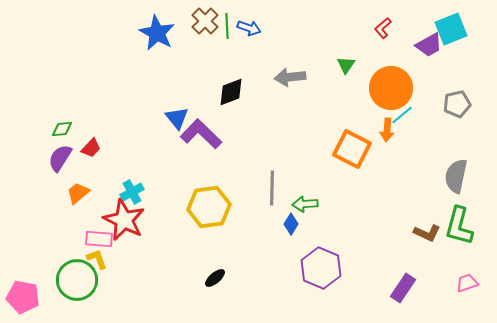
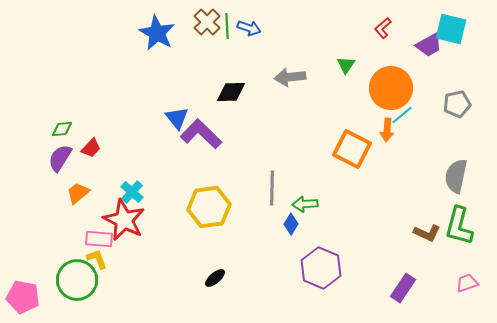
brown cross: moved 2 px right, 1 px down
cyan square: rotated 36 degrees clockwise
black diamond: rotated 20 degrees clockwise
cyan cross: rotated 20 degrees counterclockwise
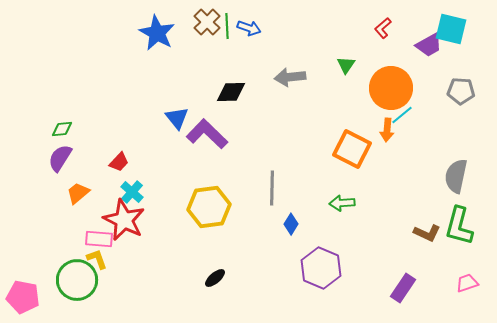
gray pentagon: moved 4 px right, 13 px up; rotated 16 degrees clockwise
purple L-shape: moved 6 px right
red trapezoid: moved 28 px right, 14 px down
green arrow: moved 37 px right, 1 px up
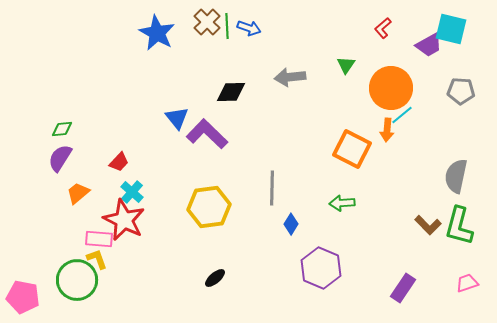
brown L-shape: moved 1 px right, 8 px up; rotated 20 degrees clockwise
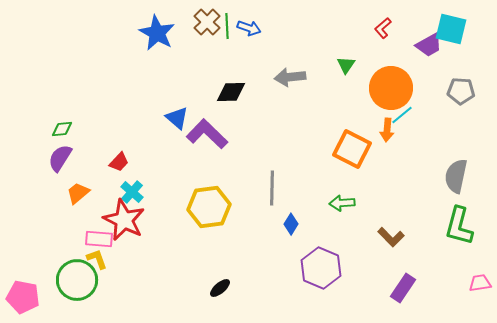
blue triangle: rotated 10 degrees counterclockwise
brown L-shape: moved 37 px left, 12 px down
black ellipse: moved 5 px right, 10 px down
pink trapezoid: moved 13 px right; rotated 10 degrees clockwise
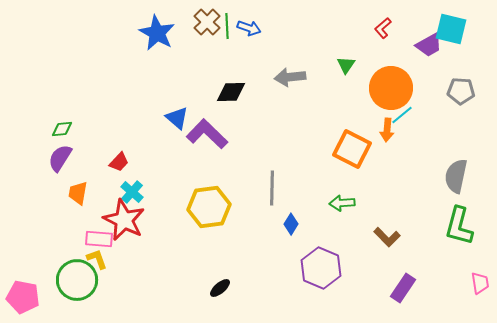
orange trapezoid: rotated 40 degrees counterclockwise
brown L-shape: moved 4 px left
pink trapezoid: rotated 90 degrees clockwise
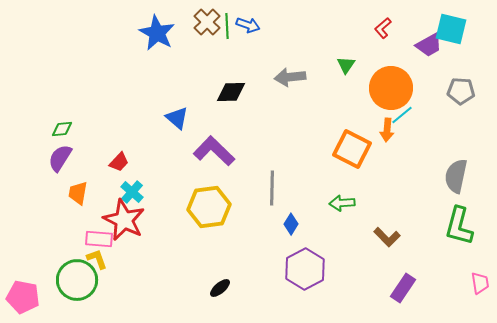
blue arrow: moved 1 px left, 3 px up
purple L-shape: moved 7 px right, 17 px down
purple hexagon: moved 16 px left, 1 px down; rotated 9 degrees clockwise
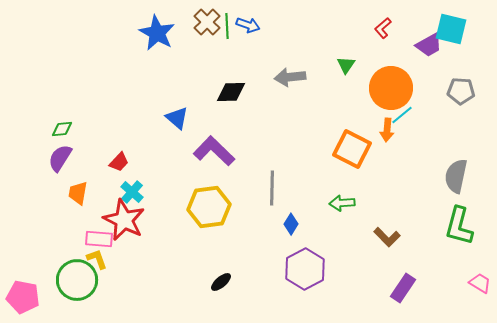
pink trapezoid: rotated 50 degrees counterclockwise
black ellipse: moved 1 px right, 6 px up
